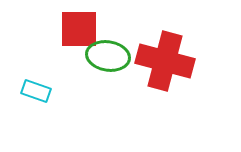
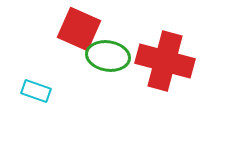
red square: rotated 24 degrees clockwise
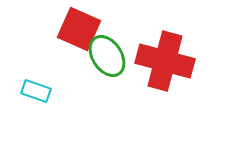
green ellipse: moved 1 px left; rotated 48 degrees clockwise
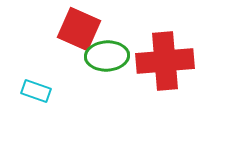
green ellipse: rotated 60 degrees counterclockwise
red cross: rotated 20 degrees counterclockwise
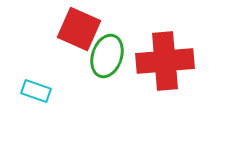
green ellipse: rotated 69 degrees counterclockwise
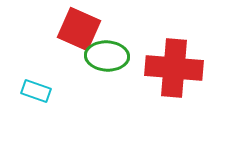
green ellipse: rotated 75 degrees clockwise
red cross: moved 9 px right, 7 px down; rotated 10 degrees clockwise
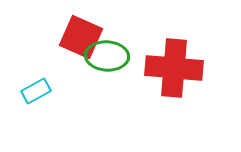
red square: moved 2 px right, 8 px down
cyan rectangle: rotated 48 degrees counterclockwise
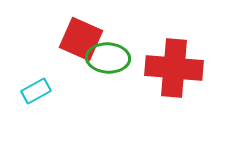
red square: moved 2 px down
green ellipse: moved 1 px right, 2 px down
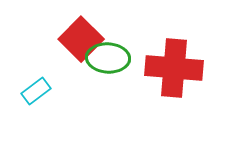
red square: rotated 21 degrees clockwise
cyan rectangle: rotated 8 degrees counterclockwise
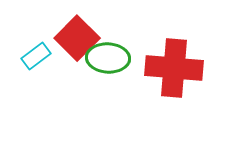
red square: moved 4 px left, 1 px up
cyan rectangle: moved 35 px up
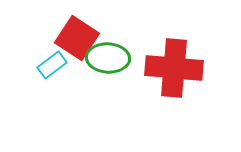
red square: rotated 12 degrees counterclockwise
cyan rectangle: moved 16 px right, 9 px down
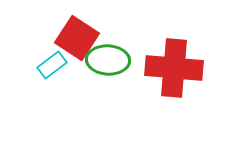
green ellipse: moved 2 px down
